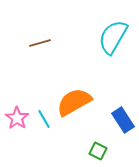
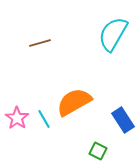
cyan semicircle: moved 3 px up
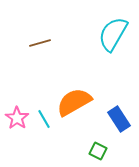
blue rectangle: moved 4 px left, 1 px up
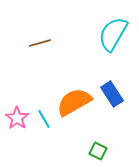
blue rectangle: moved 7 px left, 25 px up
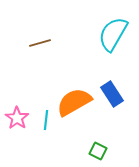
cyan line: moved 2 px right, 1 px down; rotated 36 degrees clockwise
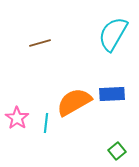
blue rectangle: rotated 60 degrees counterclockwise
cyan line: moved 3 px down
green square: moved 19 px right; rotated 24 degrees clockwise
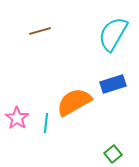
brown line: moved 12 px up
blue rectangle: moved 1 px right, 10 px up; rotated 15 degrees counterclockwise
green square: moved 4 px left, 3 px down
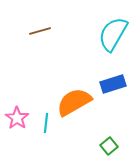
green square: moved 4 px left, 8 px up
